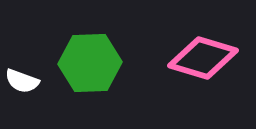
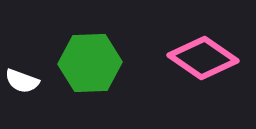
pink diamond: rotated 18 degrees clockwise
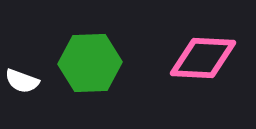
pink diamond: rotated 32 degrees counterclockwise
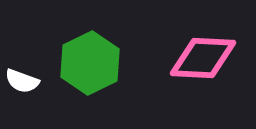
green hexagon: rotated 24 degrees counterclockwise
